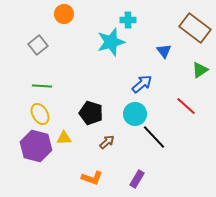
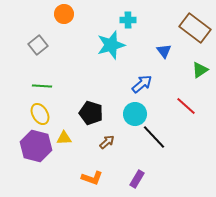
cyan star: moved 3 px down
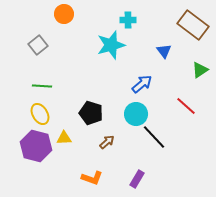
brown rectangle: moved 2 px left, 3 px up
cyan circle: moved 1 px right
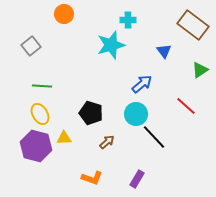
gray square: moved 7 px left, 1 px down
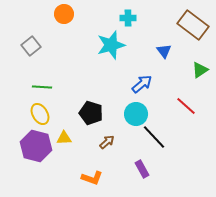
cyan cross: moved 2 px up
green line: moved 1 px down
purple rectangle: moved 5 px right, 10 px up; rotated 60 degrees counterclockwise
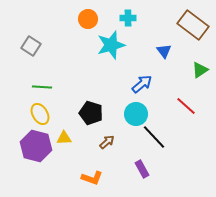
orange circle: moved 24 px right, 5 px down
gray square: rotated 18 degrees counterclockwise
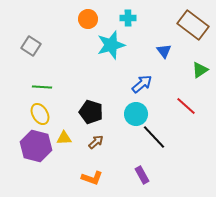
black pentagon: moved 1 px up
brown arrow: moved 11 px left
purple rectangle: moved 6 px down
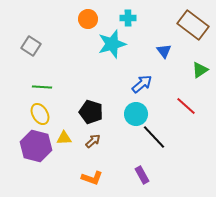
cyan star: moved 1 px right, 1 px up
brown arrow: moved 3 px left, 1 px up
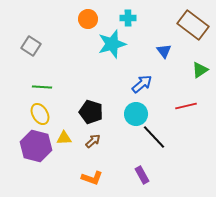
red line: rotated 55 degrees counterclockwise
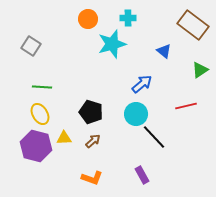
blue triangle: rotated 14 degrees counterclockwise
